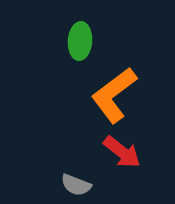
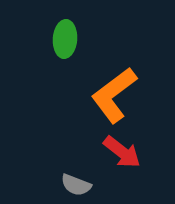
green ellipse: moved 15 px left, 2 px up
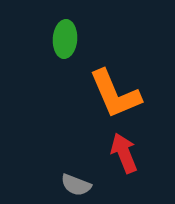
orange L-shape: moved 1 px right, 1 px up; rotated 76 degrees counterclockwise
red arrow: moved 2 px right, 1 px down; rotated 150 degrees counterclockwise
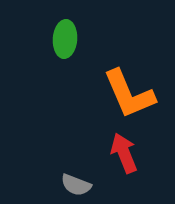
orange L-shape: moved 14 px right
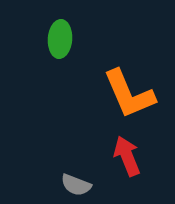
green ellipse: moved 5 px left
red arrow: moved 3 px right, 3 px down
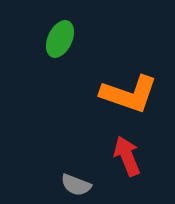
green ellipse: rotated 21 degrees clockwise
orange L-shape: rotated 48 degrees counterclockwise
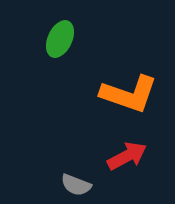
red arrow: rotated 84 degrees clockwise
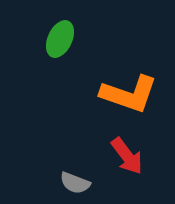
red arrow: rotated 81 degrees clockwise
gray semicircle: moved 1 px left, 2 px up
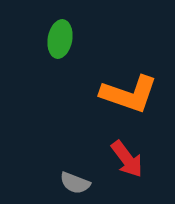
green ellipse: rotated 15 degrees counterclockwise
red arrow: moved 3 px down
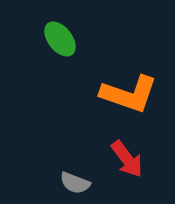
green ellipse: rotated 48 degrees counterclockwise
